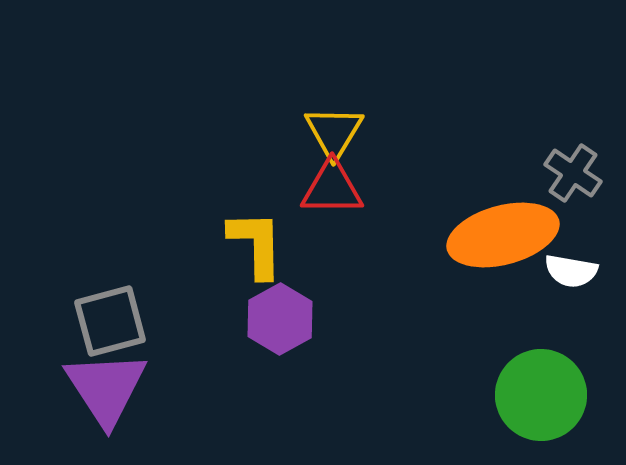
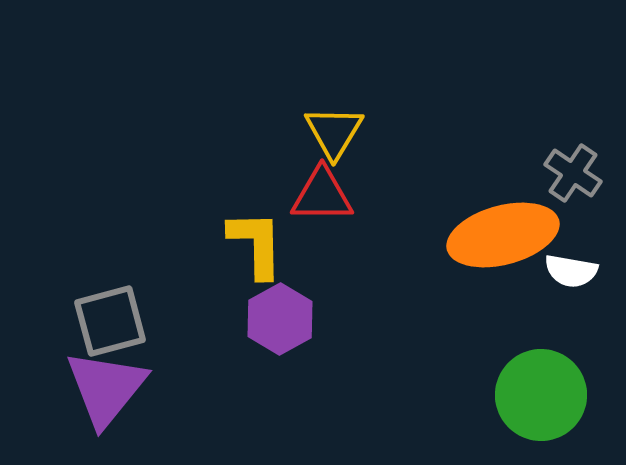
red triangle: moved 10 px left, 7 px down
purple triangle: rotated 12 degrees clockwise
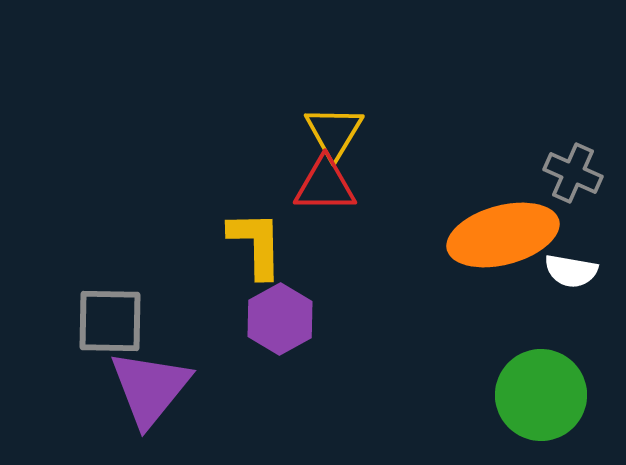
gray cross: rotated 10 degrees counterclockwise
red triangle: moved 3 px right, 10 px up
gray square: rotated 16 degrees clockwise
purple triangle: moved 44 px right
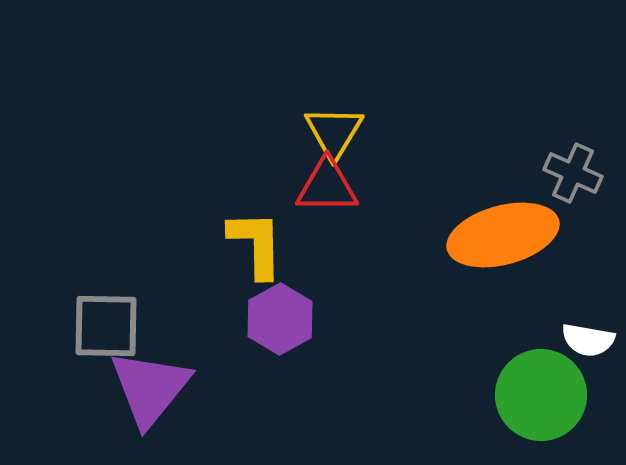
red triangle: moved 2 px right, 1 px down
white semicircle: moved 17 px right, 69 px down
gray square: moved 4 px left, 5 px down
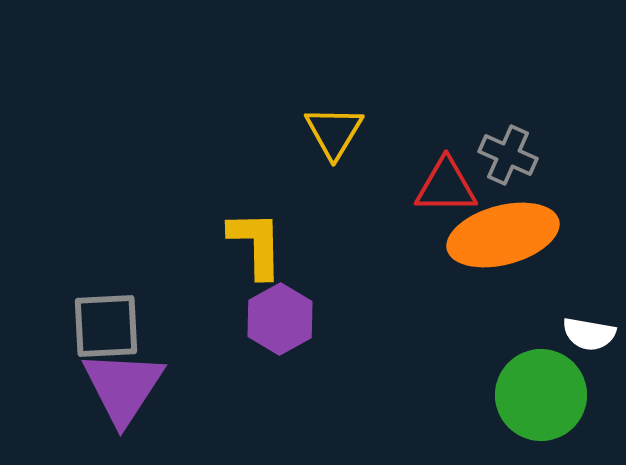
gray cross: moved 65 px left, 18 px up
red triangle: moved 119 px right
gray square: rotated 4 degrees counterclockwise
white semicircle: moved 1 px right, 6 px up
purple triangle: moved 27 px left, 1 px up; rotated 6 degrees counterclockwise
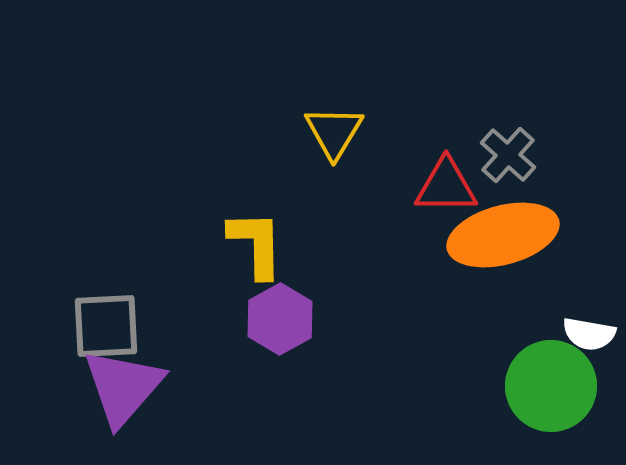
gray cross: rotated 18 degrees clockwise
purple triangle: rotated 8 degrees clockwise
green circle: moved 10 px right, 9 px up
